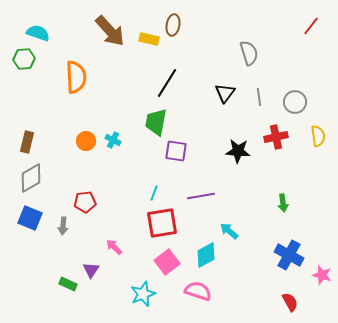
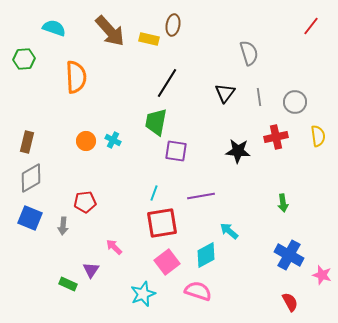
cyan semicircle: moved 16 px right, 5 px up
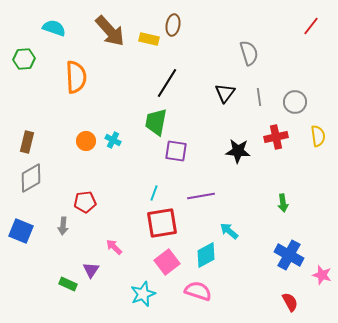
blue square: moved 9 px left, 13 px down
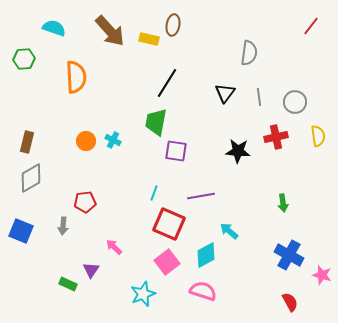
gray semicircle: rotated 25 degrees clockwise
red square: moved 7 px right, 1 px down; rotated 32 degrees clockwise
pink semicircle: moved 5 px right
